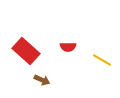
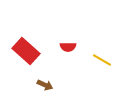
brown arrow: moved 3 px right, 5 px down
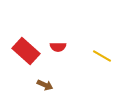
red semicircle: moved 10 px left
yellow line: moved 4 px up
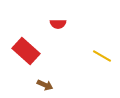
red semicircle: moved 23 px up
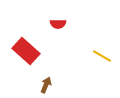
brown arrow: moved 1 px right; rotated 91 degrees counterclockwise
